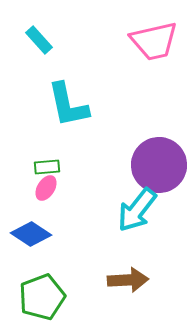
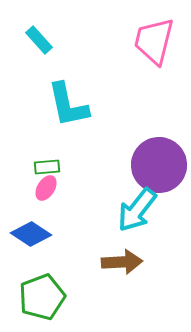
pink trapezoid: rotated 117 degrees clockwise
brown arrow: moved 6 px left, 18 px up
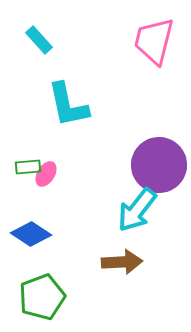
green rectangle: moved 19 px left
pink ellipse: moved 14 px up
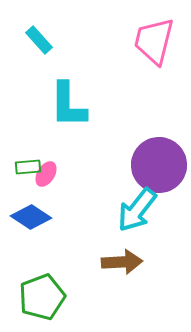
cyan L-shape: rotated 12 degrees clockwise
blue diamond: moved 17 px up
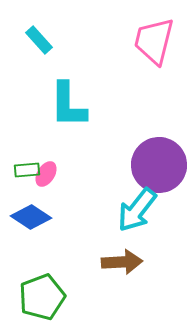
green rectangle: moved 1 px left, 3 px down
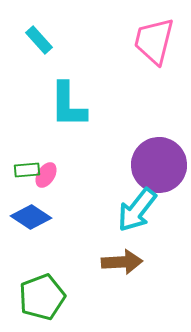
pink ellipse: moved 1 px down
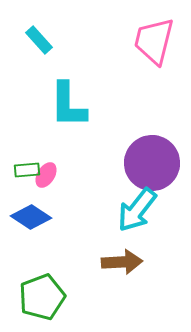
purple circle: moved 7 px left, 2 px up
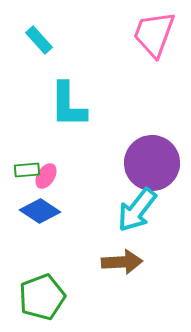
pink trapezoid: moved 7 px up; rotated 6 degrees clockwise
pink ellipse: moved 1 px down
blue diamond: moved 9 px right, 6 px up
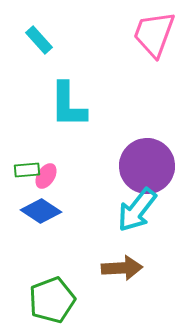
purple circle: moved 5 px left, 3 px down
blue diamond: moved 1 px right
brown arrow: moved 6 px down
green pentagon: moved 10 px right, 3 px down
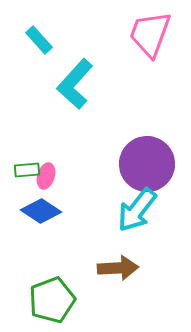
pink trapezoid: moved 4 px left
cyan L-shape: moved 7 px right, 21 px up; rotated 42 degrees clockwise
purple circle: moved 2 px up
pink ellipse: rotated 15 degrees counterclockwise
brown arrow: moved 4 px left
